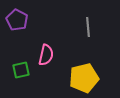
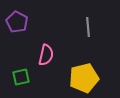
purple pentagon: moved 2 px down
green square: moved 7 px down
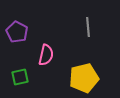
purple pentagon: moved 10 px down
green square: moved 1 px left
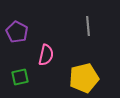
gray line: moved 1 px up
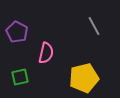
gray line: moved 6 px right; rotated 24 degrees counterclockwise
pink semicircle: moved 2 px up
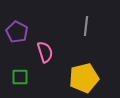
gray line: moved 8 px left; rotated 36 degrees clockwise
pink semicircle: moved 1 px left, 1 px up; rotated 30 degrees counterclockwise
green square: rotated 12 degrees clockwise
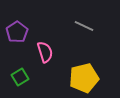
gray line: moved 2 px left; rotated 72 degrees counterclockwise
purple pentagon: rotated 10 degrees clockwise
green square: rotated 30 degrees counterclockwise
